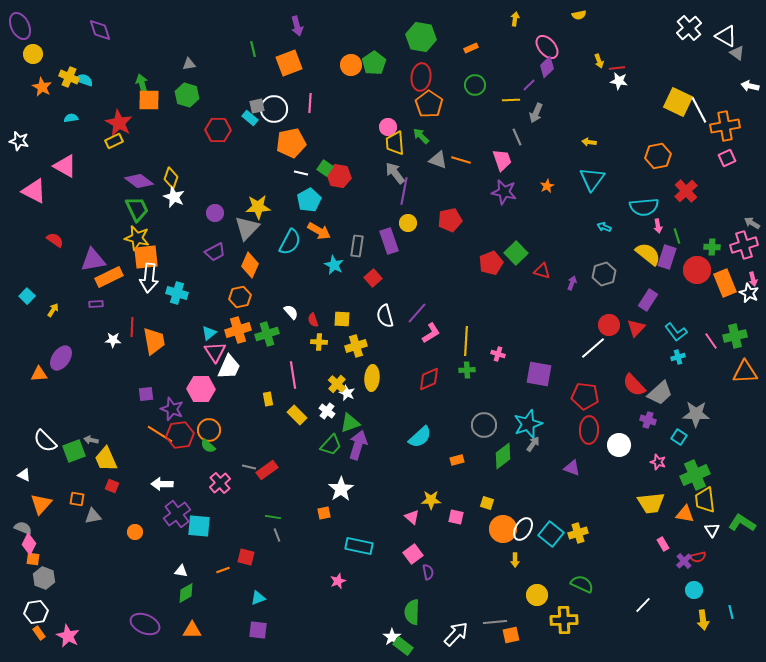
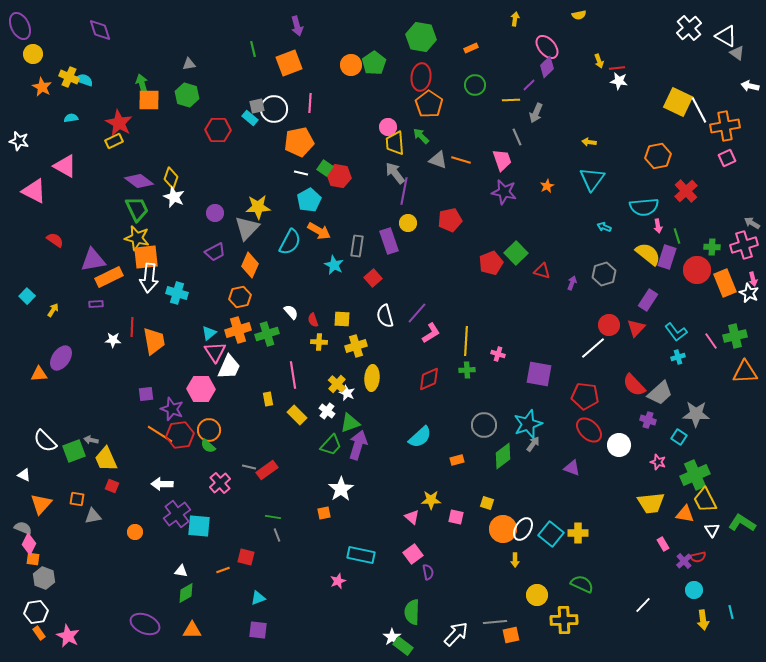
orange pentagon at (291, 143): moved 8 px right, 1 px up
red ellipse at (589, 430): rotated 48 degrees counterclockwise
yellow trapezoid at (705, 500): rotated 20 degrees counterclockwise
yellow cross at (578, 533): rotated 18 degrees clockwise
cyan rectangle at (359, 546): moved 2 px right, 9 px down
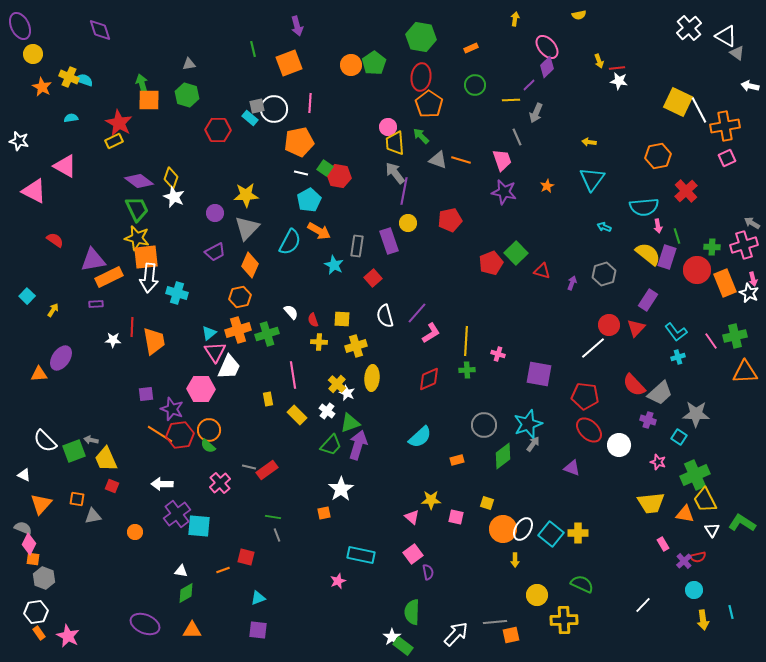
yellow star at (258, 207): moved 12 px left, 12 px up
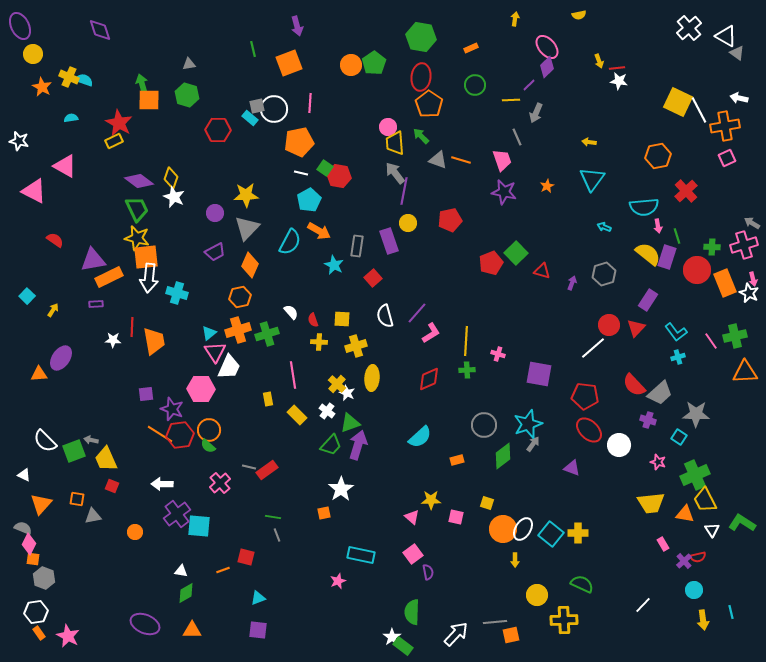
white arrow at (750, 86): moved 11 px left, 12 px down
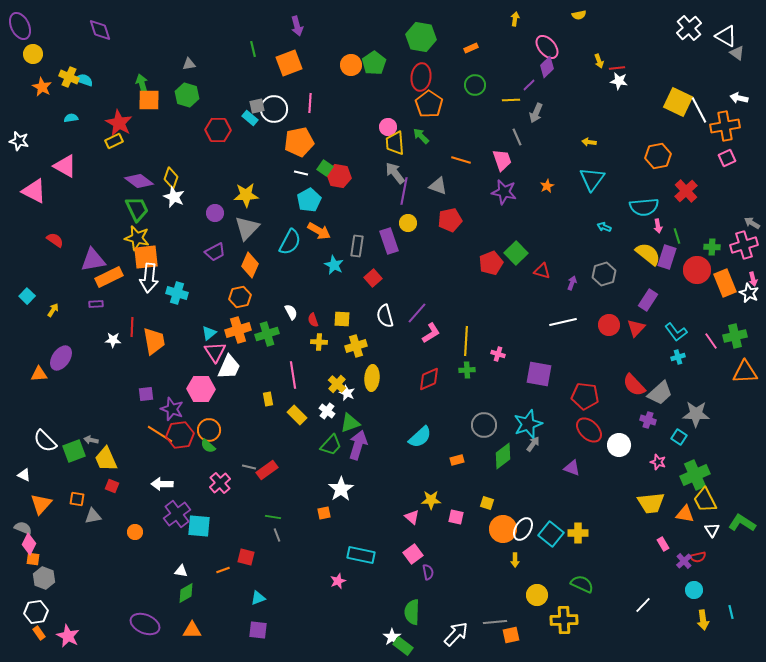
gray triangle at (438, 160): moved 26 px down
white semicircle at (291, 312): rotated 14 degrees clockwise
white line at (593, 348): moved 30 px left, 26 px up; rotated 28 degrees clockwise
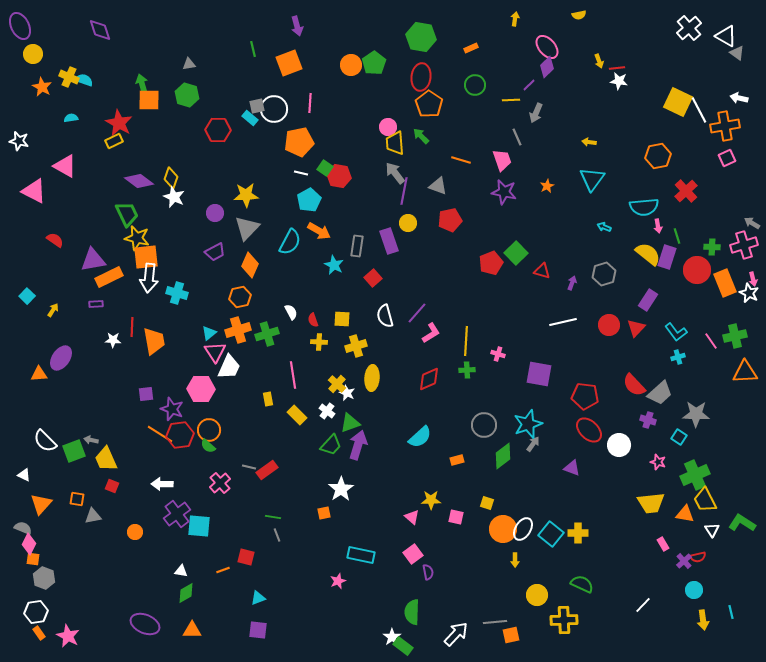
green trapezoid at (137, 209): moved 10 px left, 5 px down
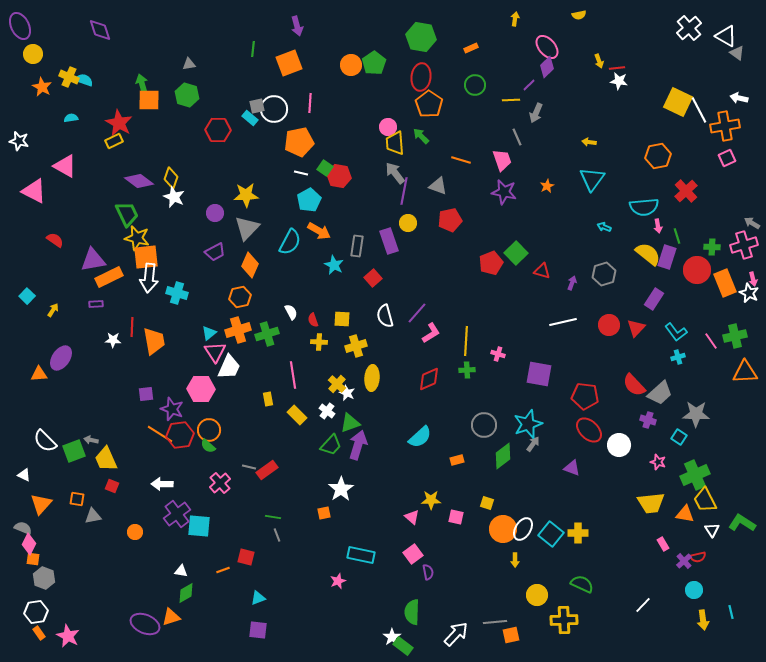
green line at (253, 49): rotated 21 degrees clockwise
purple rectangle at (648, 300): moved 6 px right, 1 px up
orange triangle at (192, 630): moved 21 px left, 13 px up; rotated 18 degrees counterclockwise
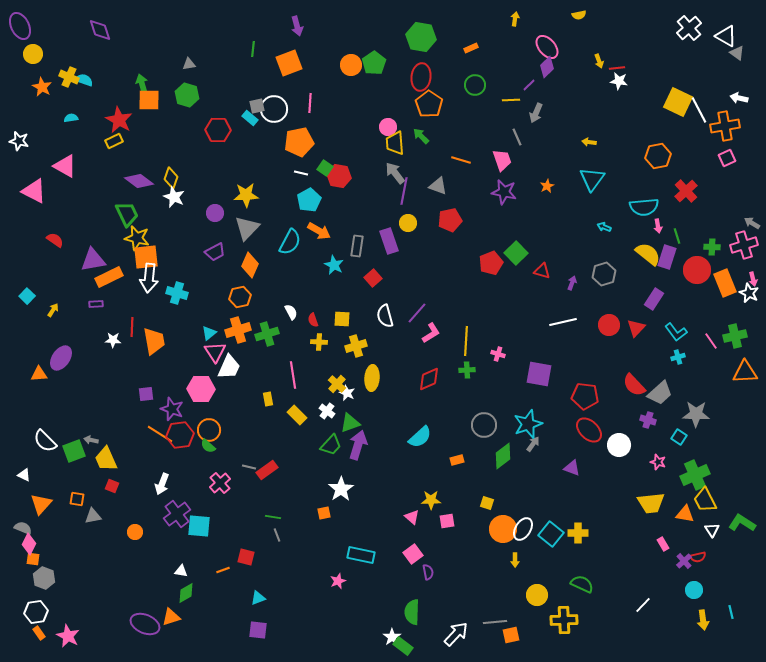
red star at (119, 123): moved 3 px up
white arrow at (162, 484): rotated 70 degrees counterclockwise
pink square at (456, 517): moved 9 px left, 4 px down; rotated 21 degrees counterclockwise
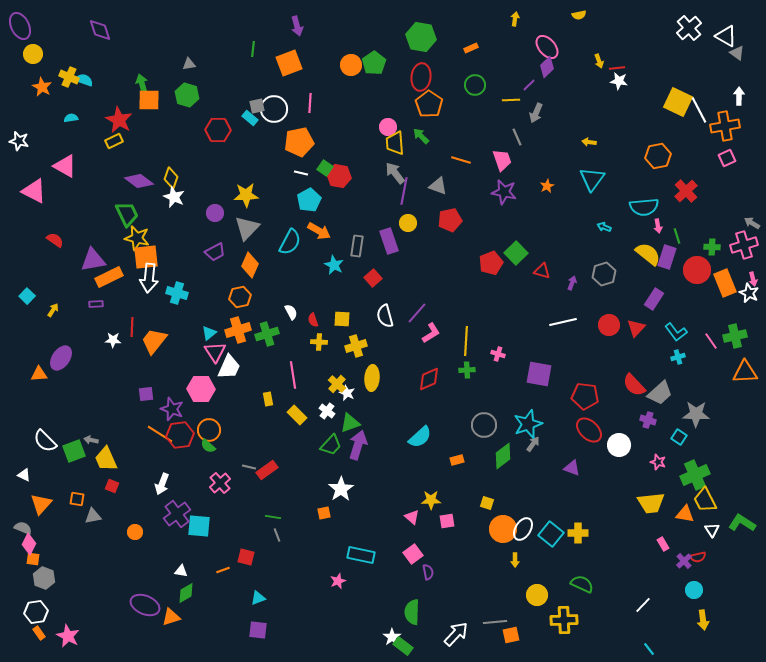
white arrow at (739, 98): moved 2 px up; rotated 78 degrees clockwise
orange trapezoid at (154, 341): rotated 132 degrees counterclockwise
cyan line at (731, 612): moved 82 px left, 37 px down; rotated 24 degrees counterclockwise
purple ellipse at (145, 624): moved 19 px up
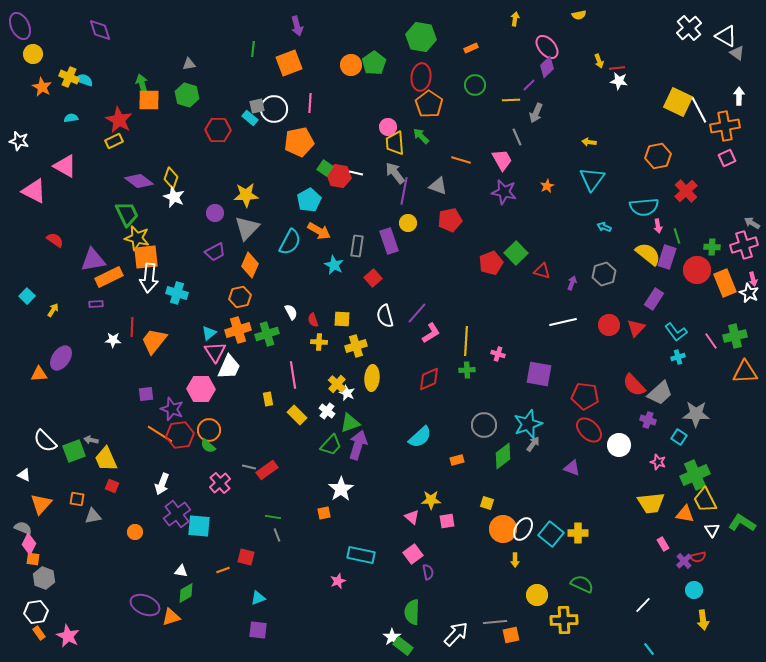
pink trapezoid at (502, 160): rotated 10 degrees counterclockwise
white line at (301, 173): moved 55 px right
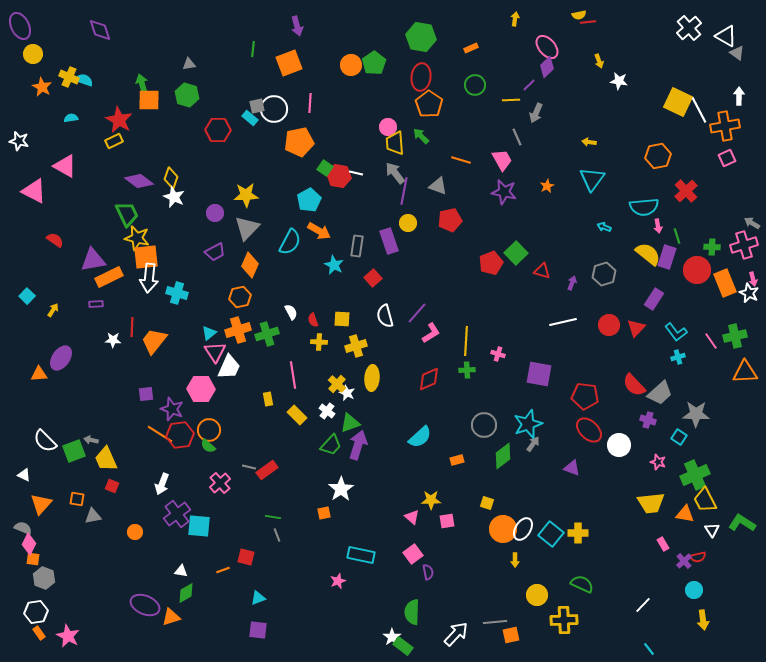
red line at (617, 68): moved 29 px left, 46 px up
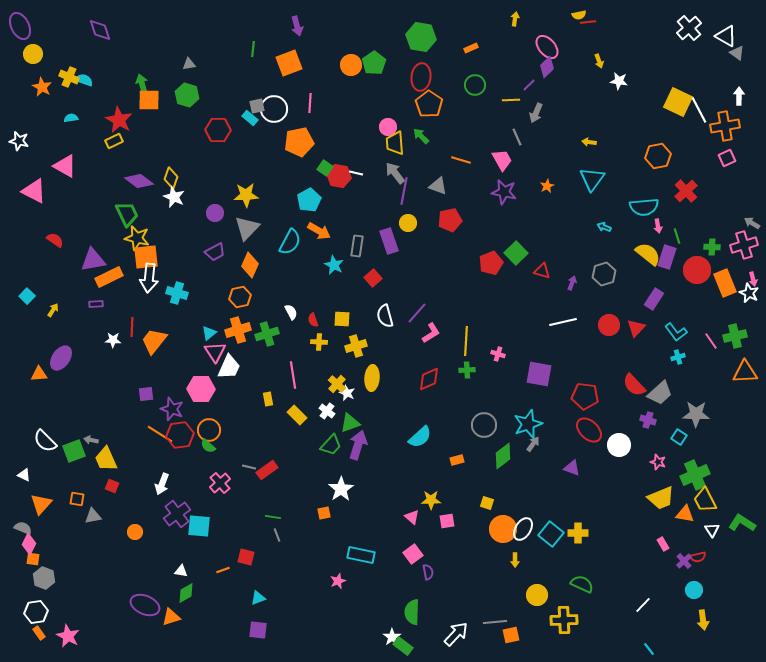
yellow trapezoid at (651, 503): moved 10 px right, 5 px up; rotated 16 degrees counterclockwise
